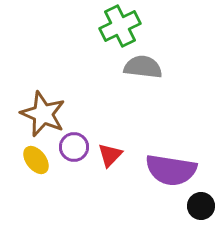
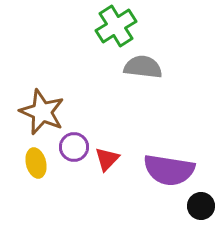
green cross: moved 4 px left; rotated 6 degrees counterclockwise
brown star: moved 1 px left, 2 px up
red triangle: moved 3 px left, 4 px down
yellow ellipse: moved 3 px down; rotated 24 degrees clockwise
purple semicircle: moved 2 px left
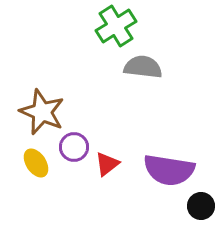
red triangle: moved 5 px down; rotated 8 degrees clockwise
yellow ellipse: rotated 20 degrees counterclockwise
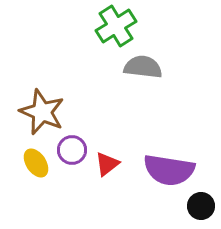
purple circle: moved 2 px left, 3 px down
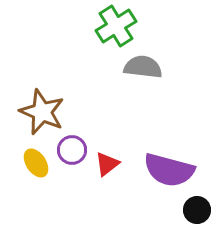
purple semicircle: rotated 6 degrees clockwise
black circle: moved 4 px left, 4 px down
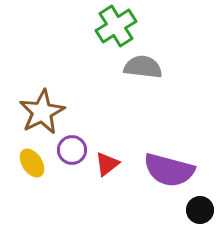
brown star: rotated 21 degrees clockwise
yellow ellipse: moved 4 px left
black circle: moved 3 px right
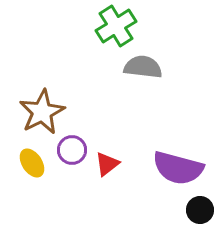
purple semicircle: moved 9 px right, 2 px up
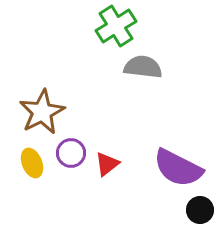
purple circle: moved 1 px left, 3 px down
yellow ellipse: rotated 12 degrees clockwise
purple semicircle: rotated 12 degrees clockwise
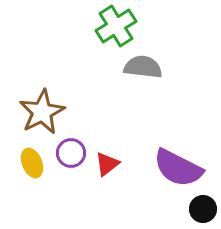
black circle: moved 3 px right, 1 px up
